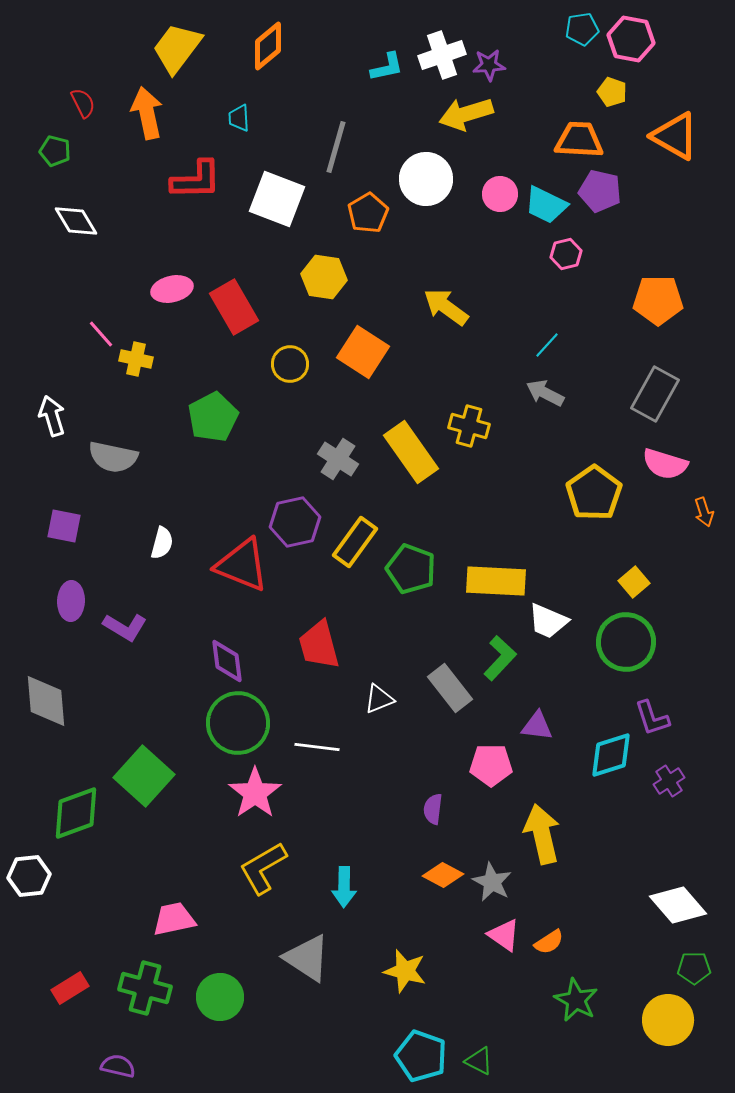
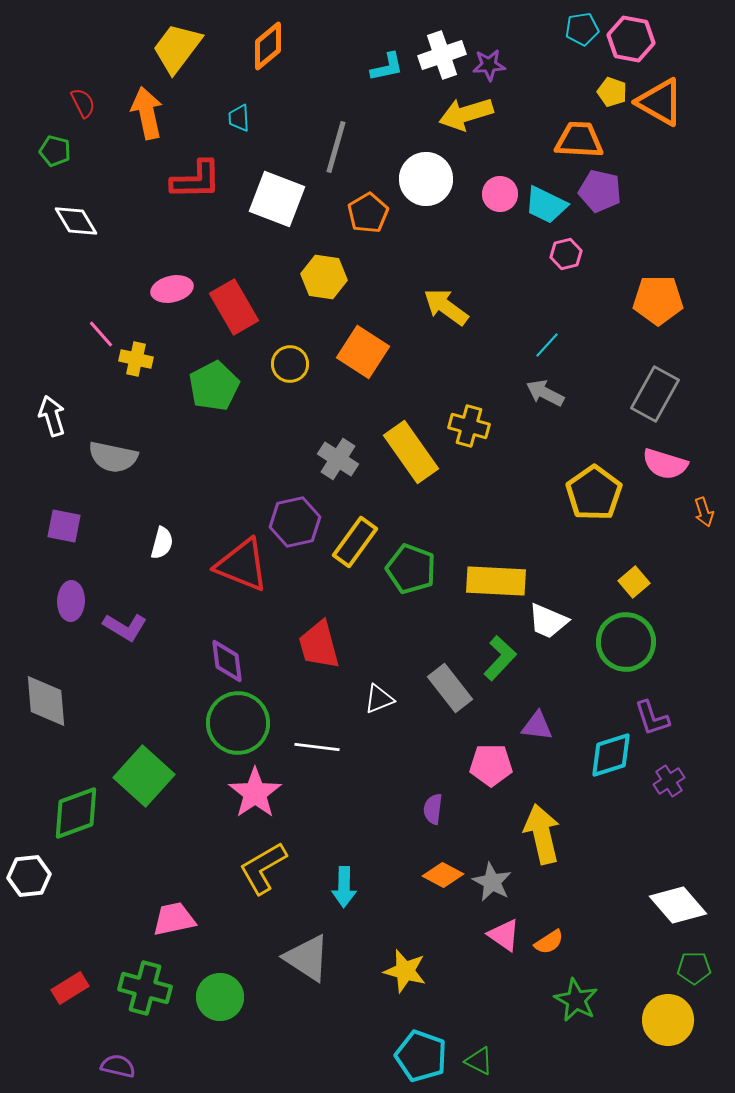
orange triangle at (675, 136): moved 15 px left, 34 px up
green pentagon at (213, 417): moved 1 px right, 31 px up
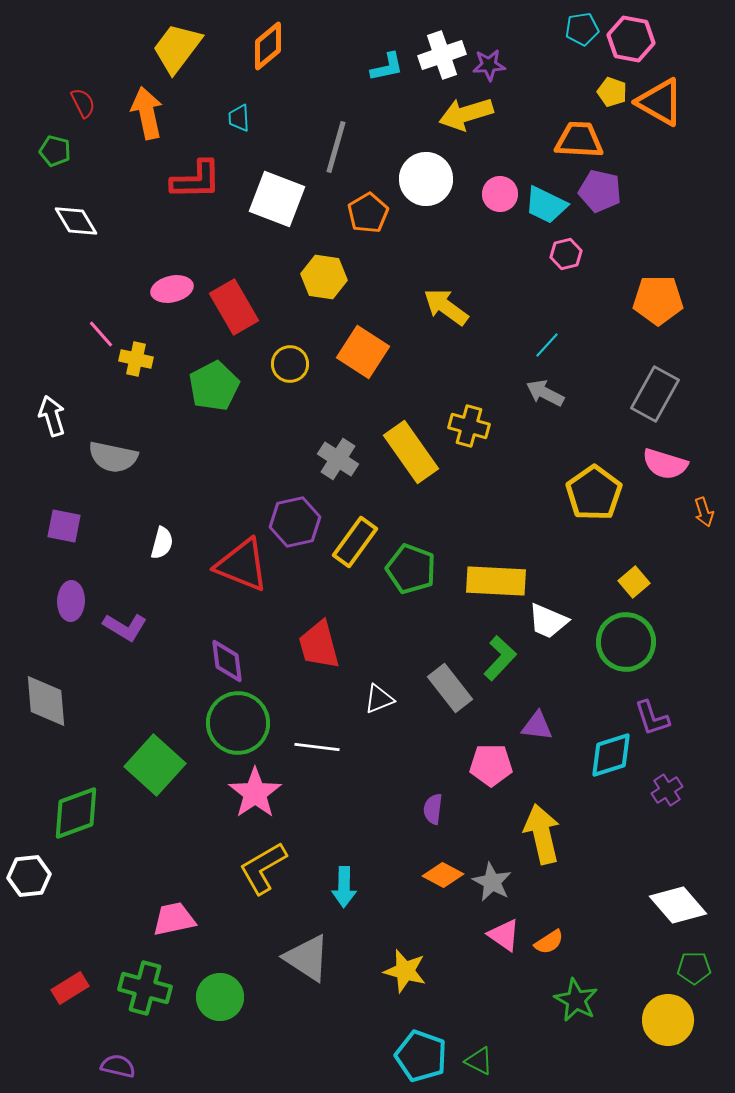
green square at (144, 776): moved 11 px right, 11 px up
purple cross at (669, 781): moved 2 px left, 9 px down
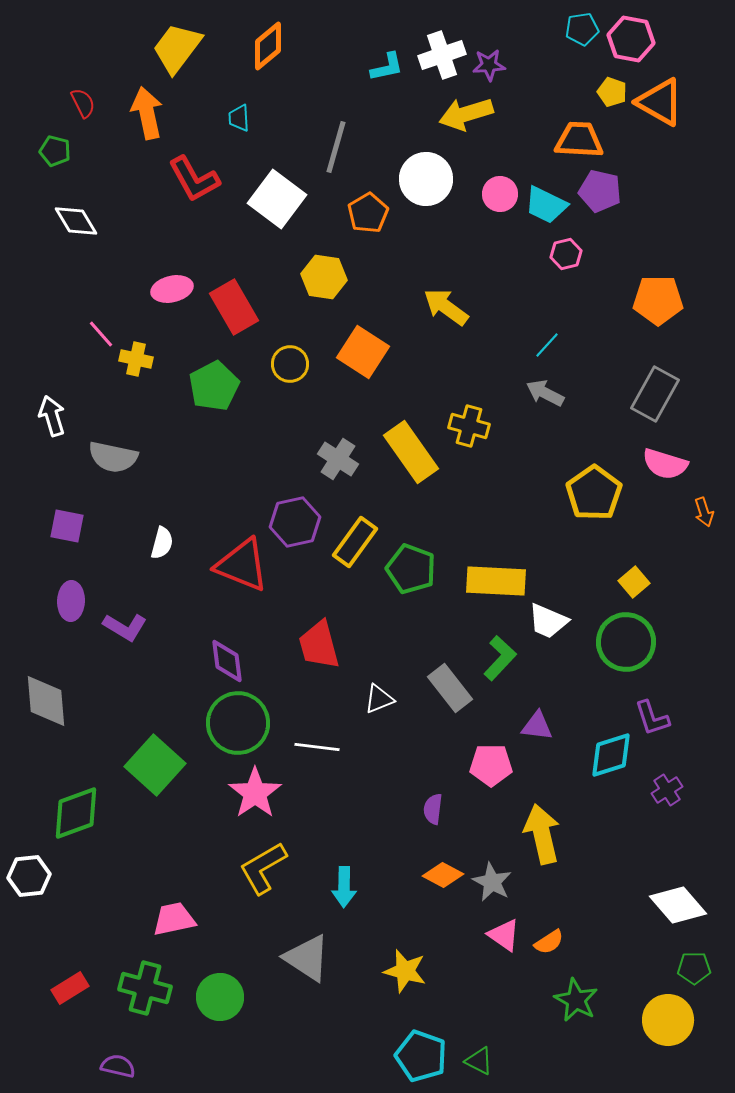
red L-shape at (196, 180): moved 2 px left, 1 px up; rotated 62 degrees clockwise
white square at (277, 199): rotated 16 degrees clockwise
purple square at (64, 526): moved 3 px right
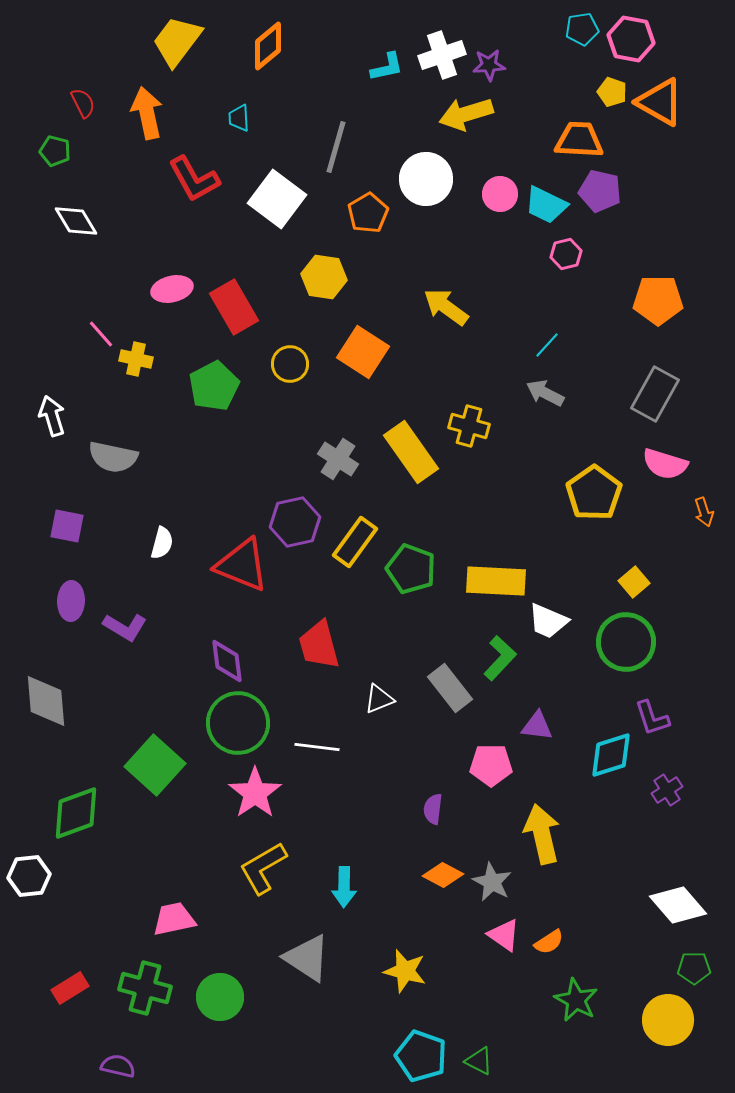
yellow trapezoid at (177, 48): moved 7 px up
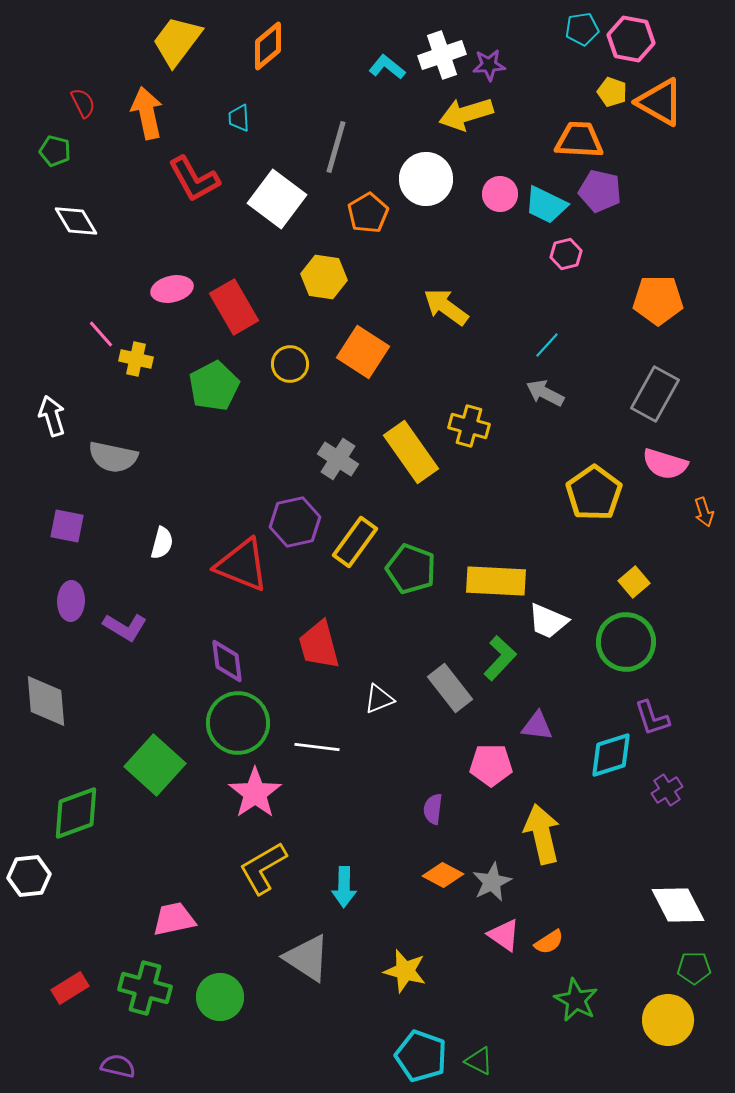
cyan L-shape at (387, 67): rotated 129 degrees counterclockwise
gray star at (492, 882): rotated 18 degrees clockwise
white diamond at (678, 905): rotated 14 degrees clockwise
